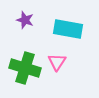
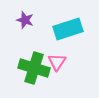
cyan rectangle: rotated 28 degrees counterclockwise
green cross: moved 9 px right
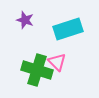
pink triangle: rotated 18 degrees counterclockwise
green cross: moved 3 px right, 2 px down
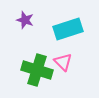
pink triangle: moved 6 px right
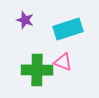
pink triangle: rotated 24 degrees counterclockwise
green cross: rotated 16 degrees counterclockwise
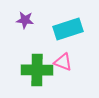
purple star: rotated 12 degrees counterclockwise
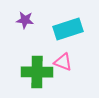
green cross: moved 2 px down
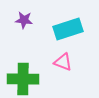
purple star: moved 1 px left
green cross: moved 14 px left, 7 px down
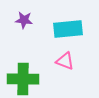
cyan rectangle: rotated 12 degrees clockwise
pink triangle: moved 2 px right, 1 px up
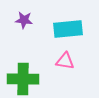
pink triangle: rotated 12 degrees counterclockwise
